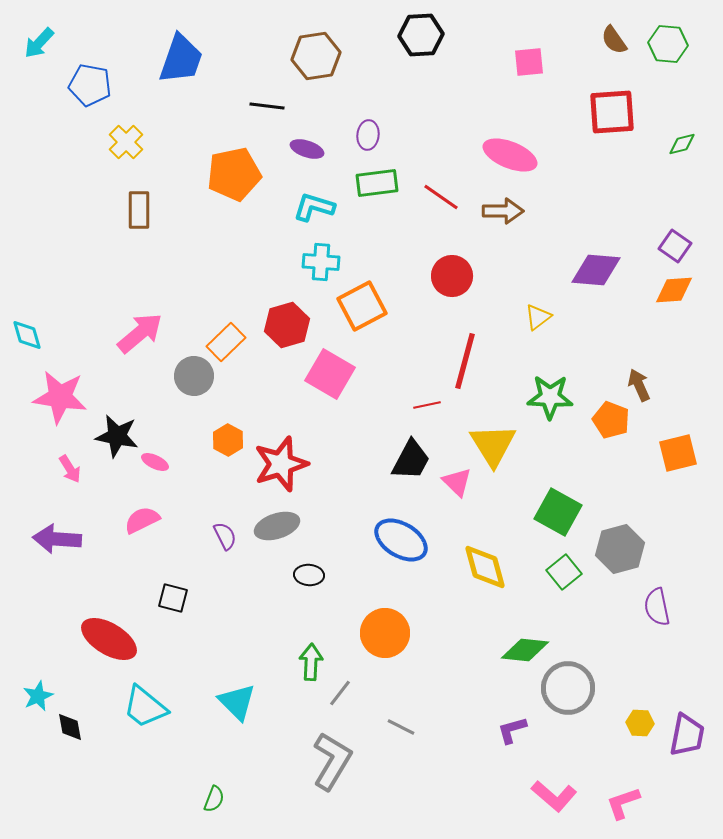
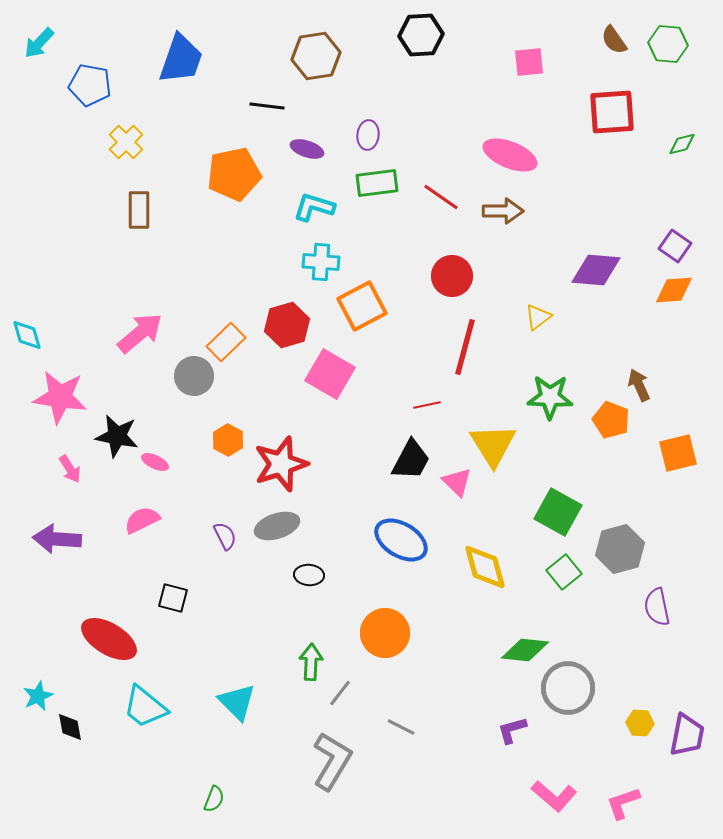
red line at (465, 361): moved 14 px up
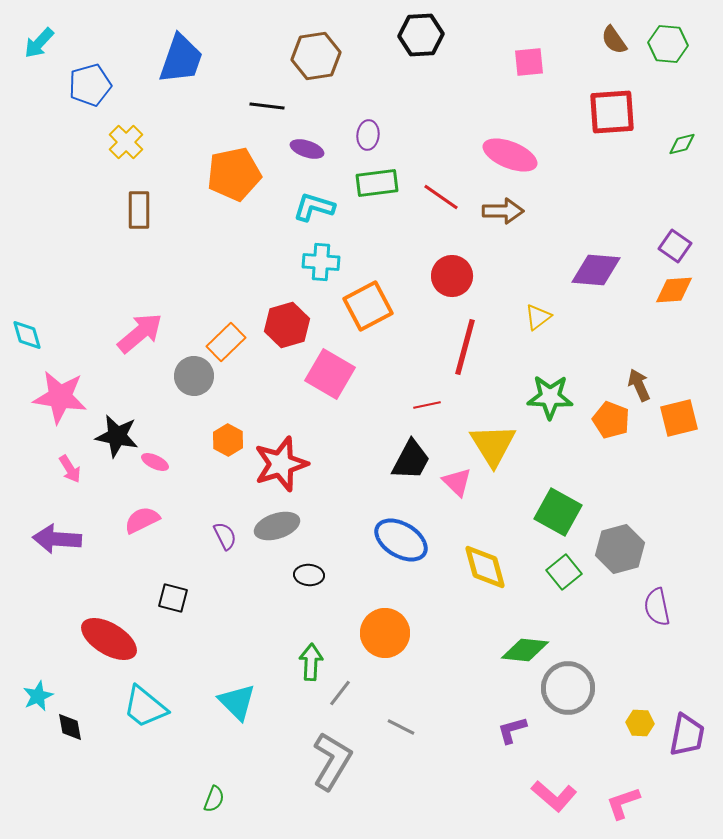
blue pentagon at (90, 85): rotated 27 degrees counterclockwise
orange square at (362, 306): moved 6 px right
orange square at (678, 453): moved 1 px right, 35 px up
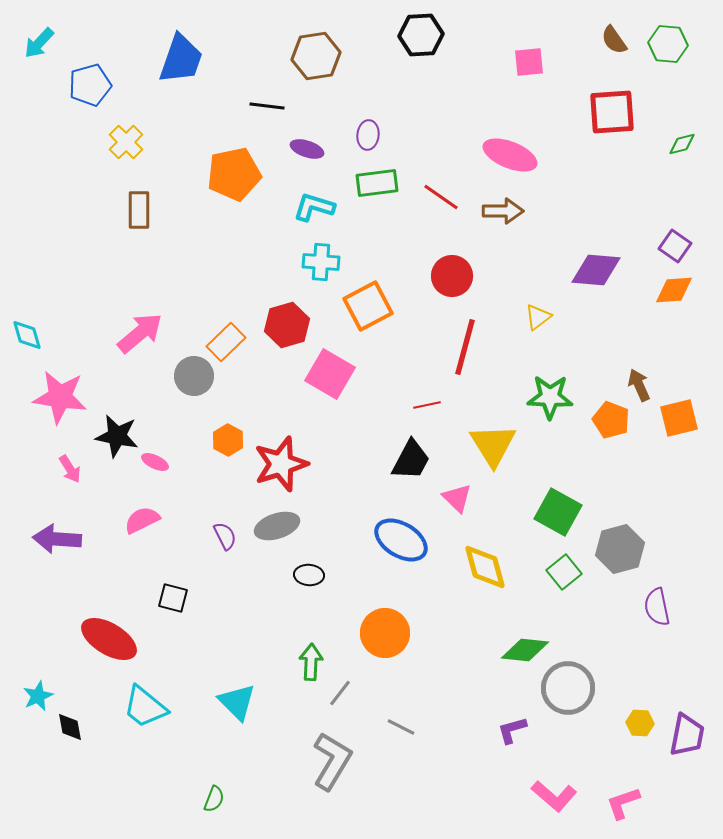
pink triangle at (457, 482): moved 16 px down
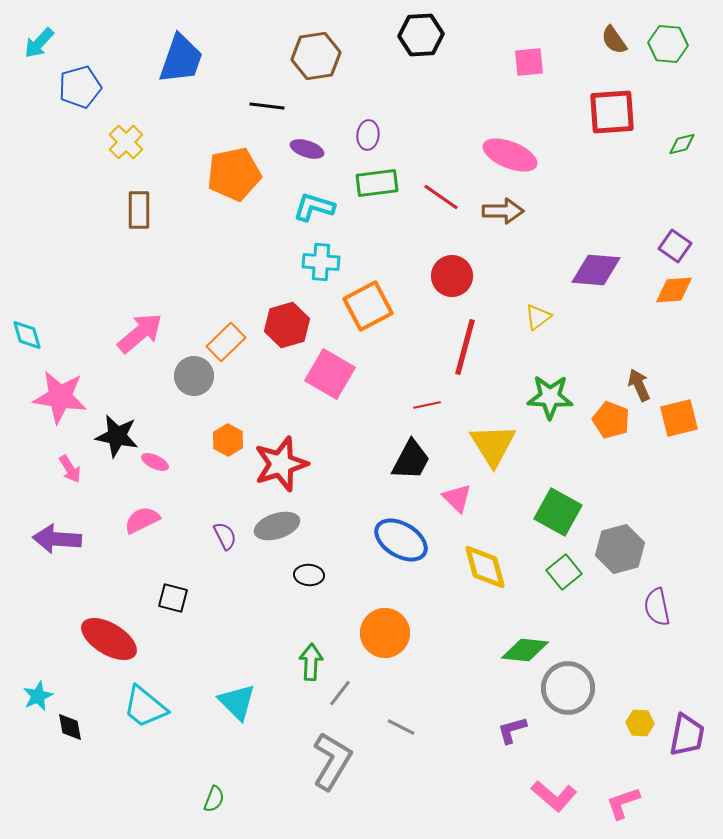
blue pentagon at (90, 85): moved 10 px left, 2 px down
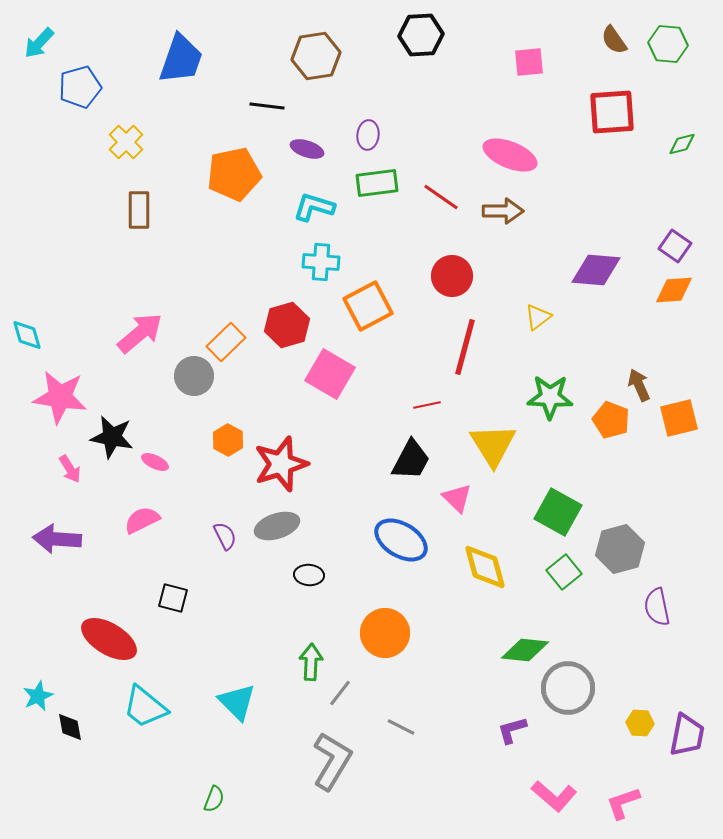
black star at (117, 436): moved 5 px left, 1 px down
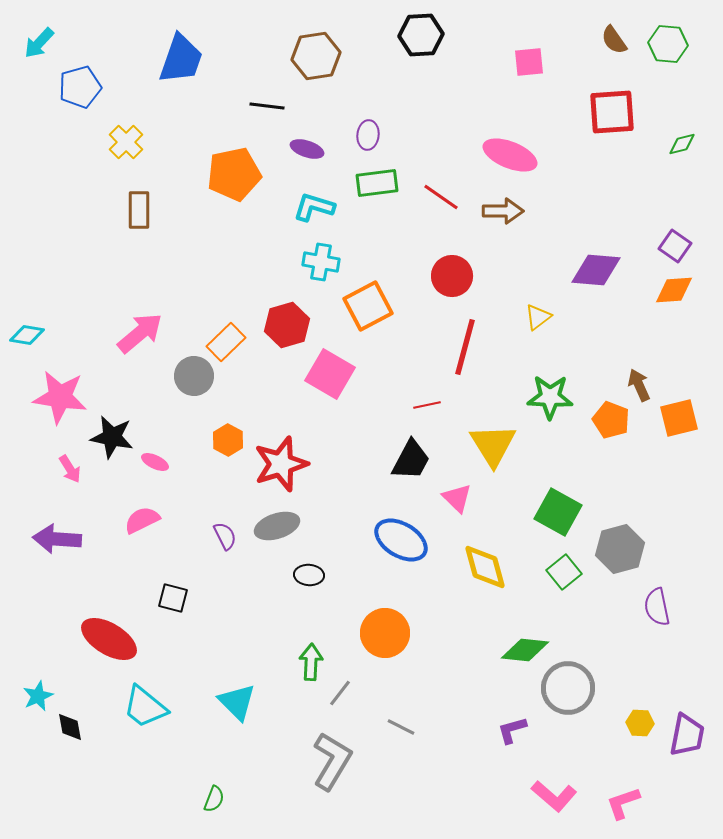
cyan cross at (321, 262): rotated 6 degrees clockwise
cyan diamond at (27, 335): rotated 64 degrees counterclockwise
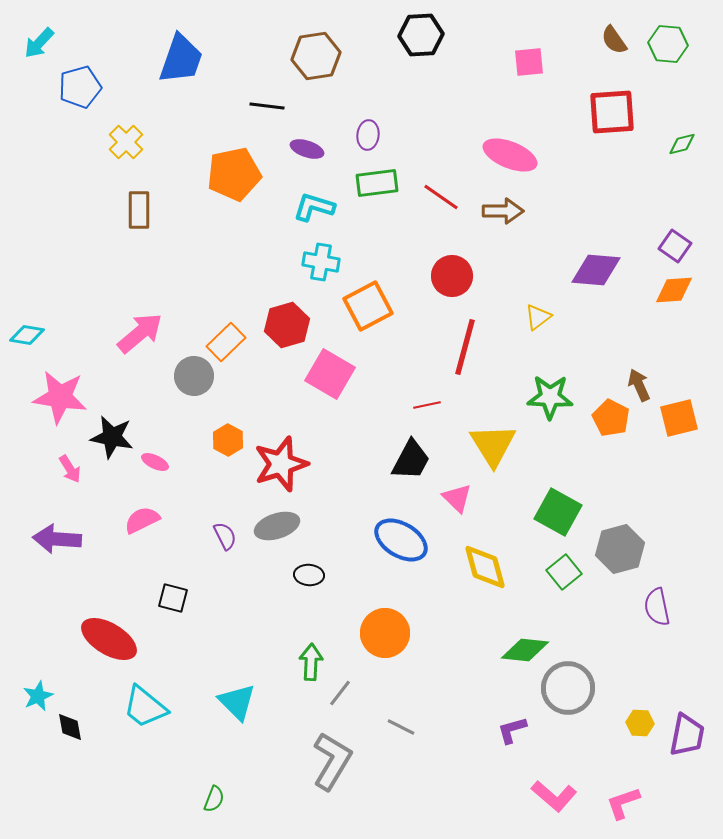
orange pentagon at (611, 420): moved 2 px up; rotated 6 degrees clockwise
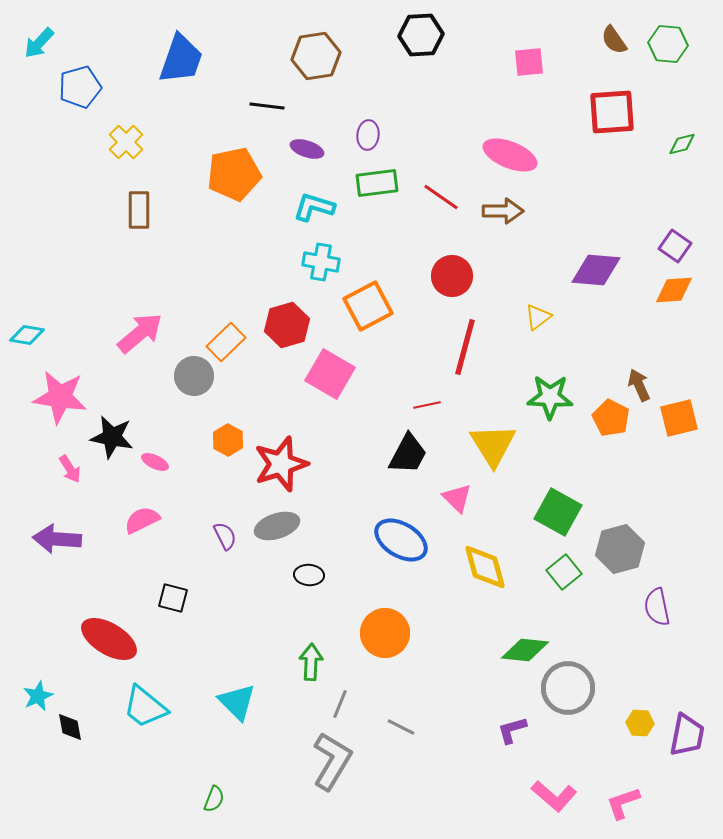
black trapezoid at (411, 460): moved 3 px left, 6 px up
gray line at (340, 693): moved 11 px down; rotated 16 degrees counterclockwise
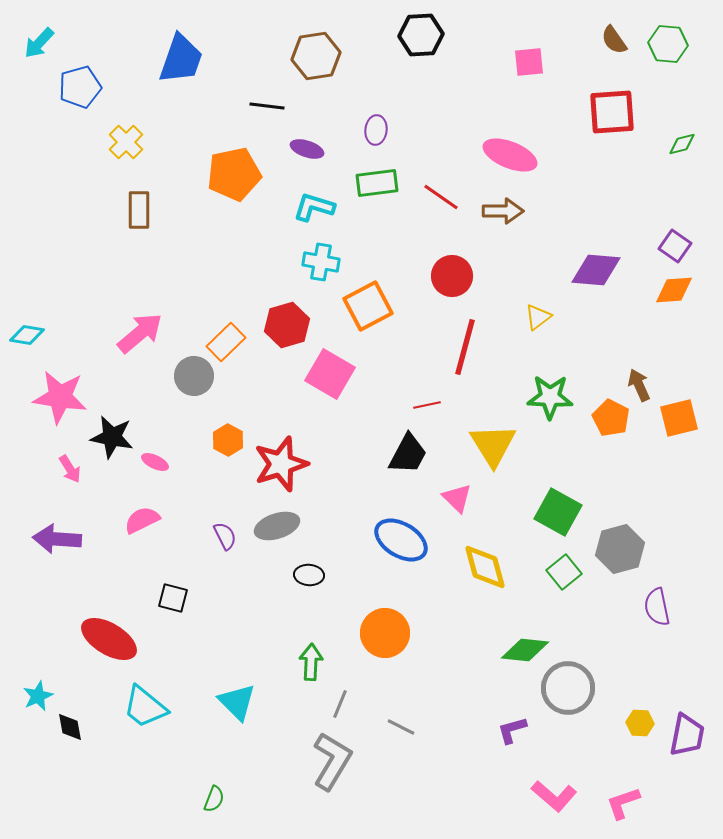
purple ellipse at (368, 135): moved 8 px right, 5 px up
